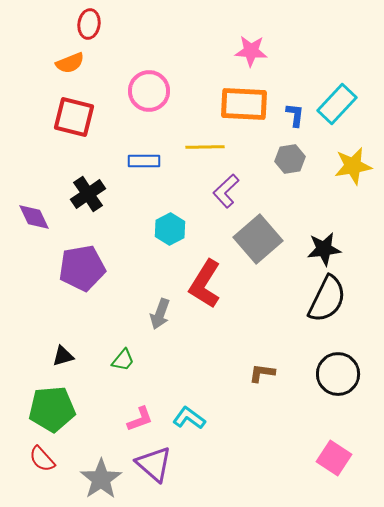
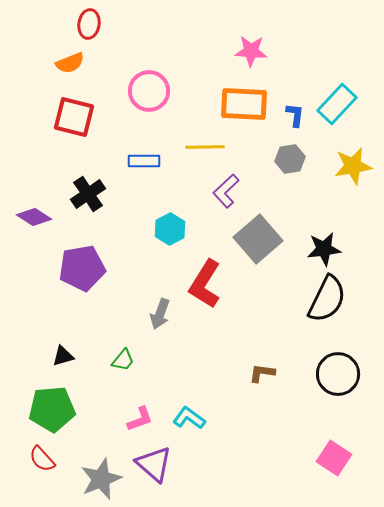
purple diamond: rotated 32 degrees counterclockwise
gray star: rotated 12 degrees clockwise
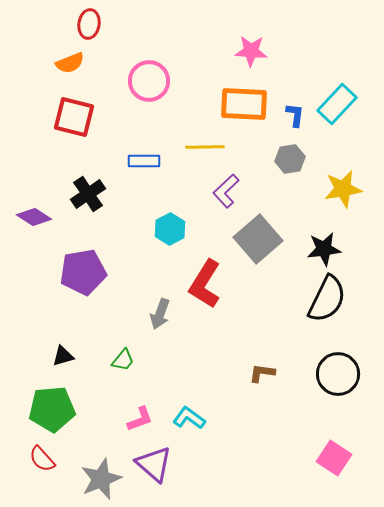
pink circle: moved 10 px up
yellow star: moved 10 px left, 23 px down
purple pentagon: moved 1 px right, 4 px down
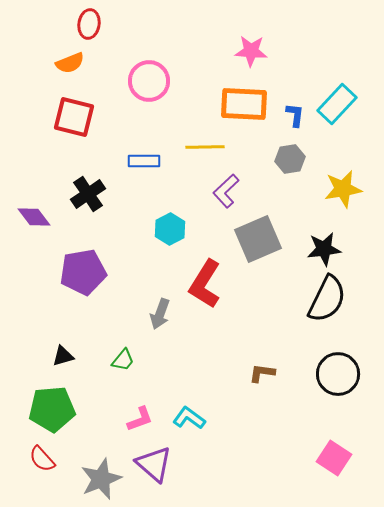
purple diamond: rotated 20 degrees clockwise
gray square: rotated 18 degrees clockwise
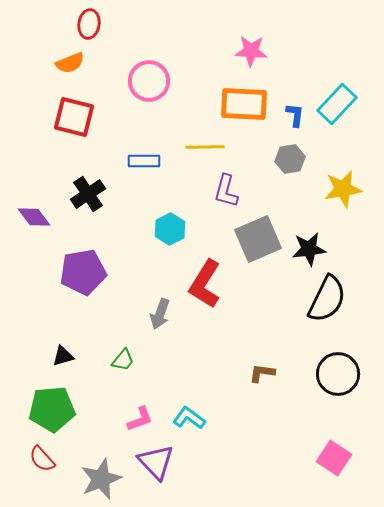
purple L-shape: rotated 32 degrees counterclockwise
black star: moved 15 px left
purple triangle: moved 2 px right, 2 px up; rotated 6 degrees clockwise
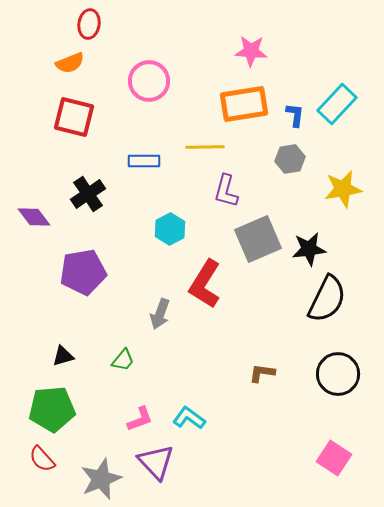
orange rectangle: rotated 12 degrees counterclockwise
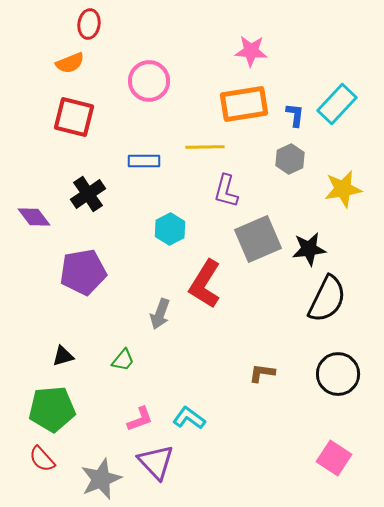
gray hexagon: rotated 16 degrees counterclockwise
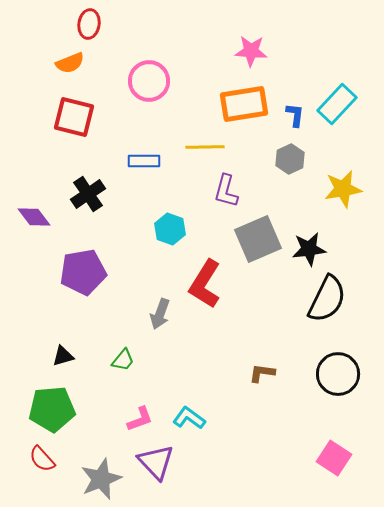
cyan hexagon: rotated 12 degrees counterclockwise
